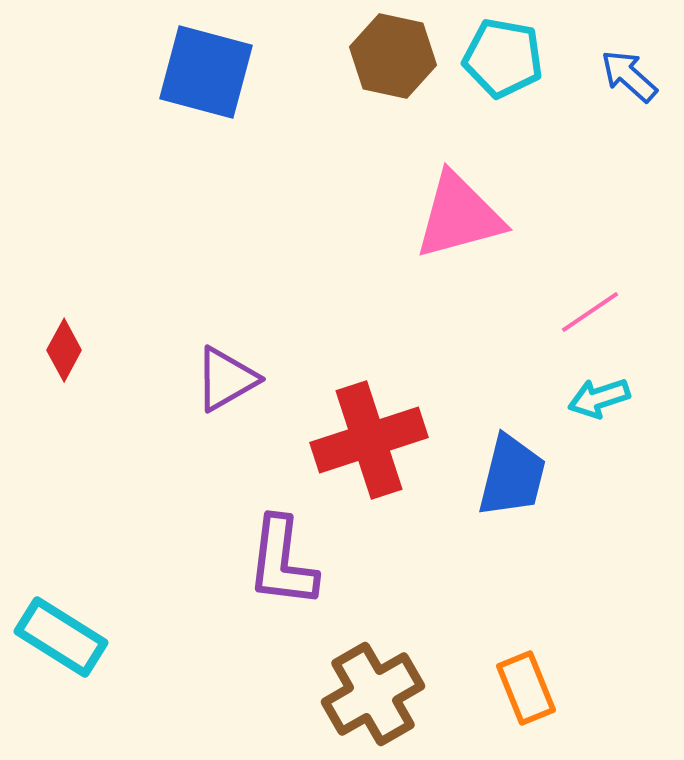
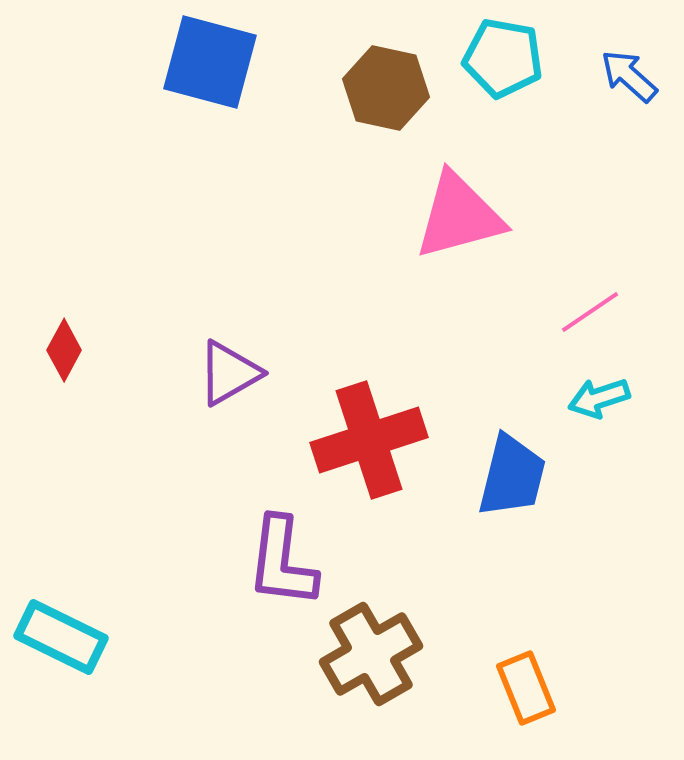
brown hexagon: moved 7 px left, 32 px down
blue square: moved 4 px right, 10 px up
purple triangle: moved 3 px right, 6 px up
cyan rectangle: rotated 6 degrees counterclockwise
brown cross: moved 2 px left, 40 px up
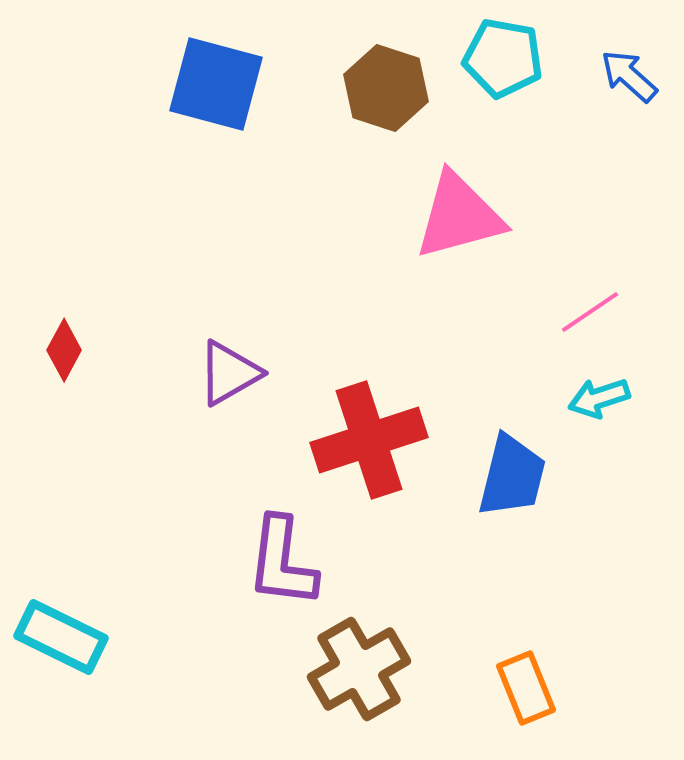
blue square: moved 6 px right, 22 px down
brown hexagon: rotated 6 degrees clockwise
brown cross: moved 12 px left, 15 px down
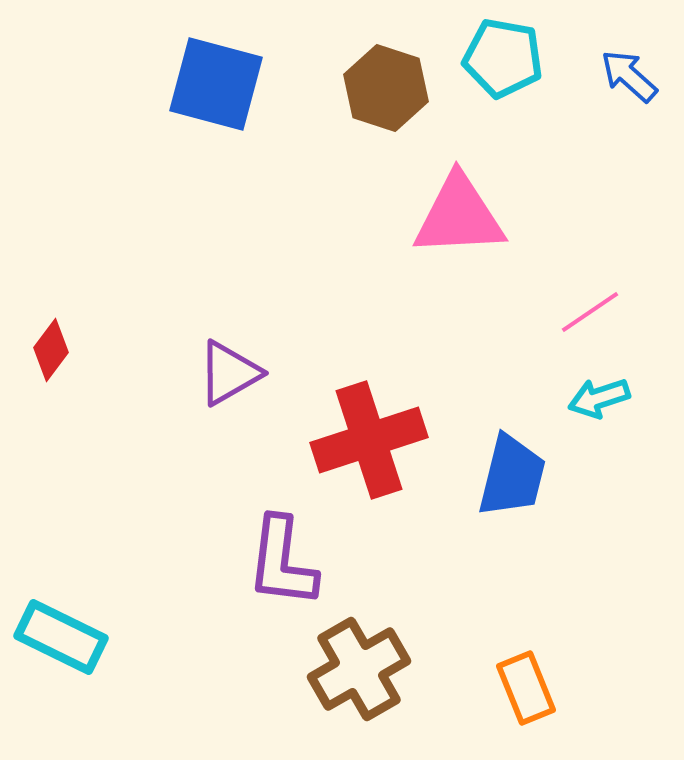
pink triangle: rotated 12 degrees clockwise
red diamond: moved 13 px left; rotated 8 degrees clockwise
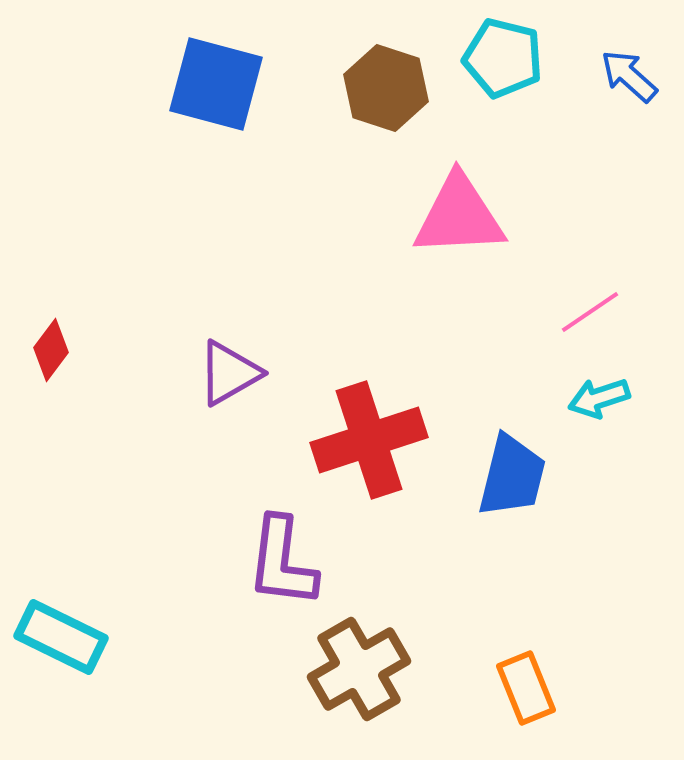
cyan pentagon: rotated 4 degrees clockwise
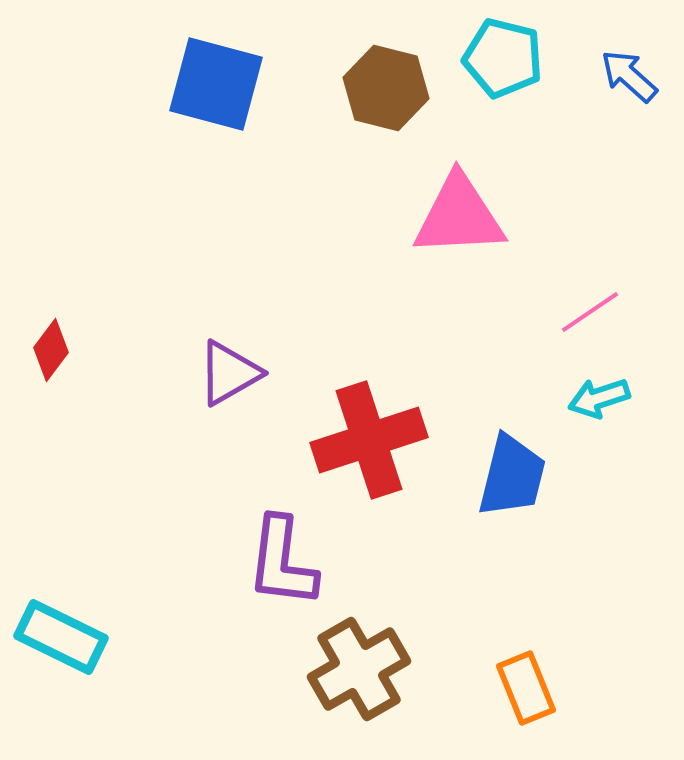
brown hexagon: rotated 4 degrees counterclockwise
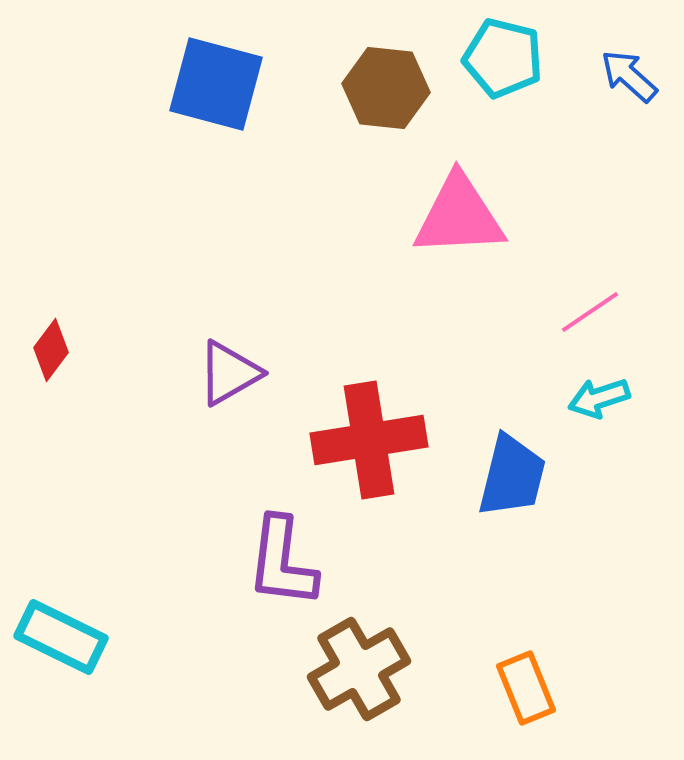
brown hexagon: rotated 8 degrees counterclockwise
red cross: rotated 9 degrees clockwise
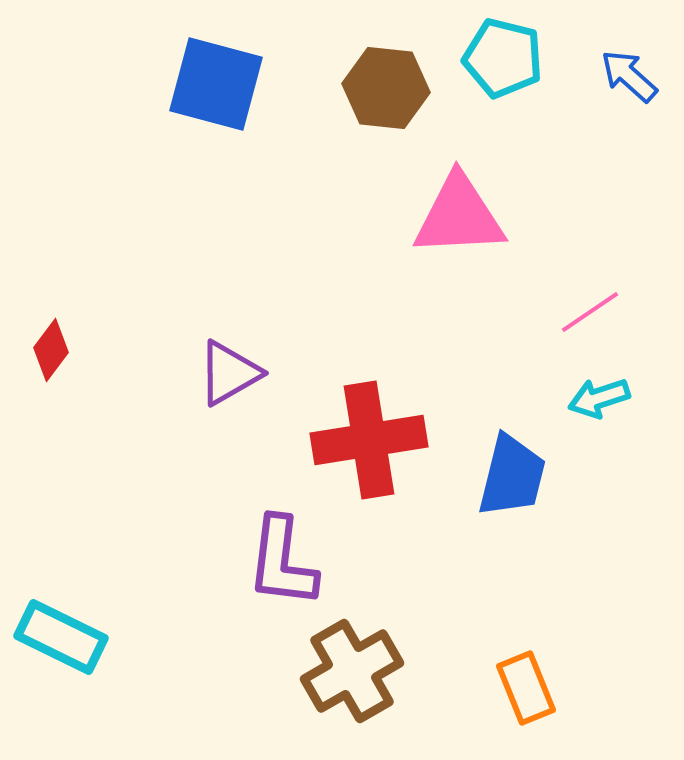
brown cross: moved 7 px left, 2 px down
